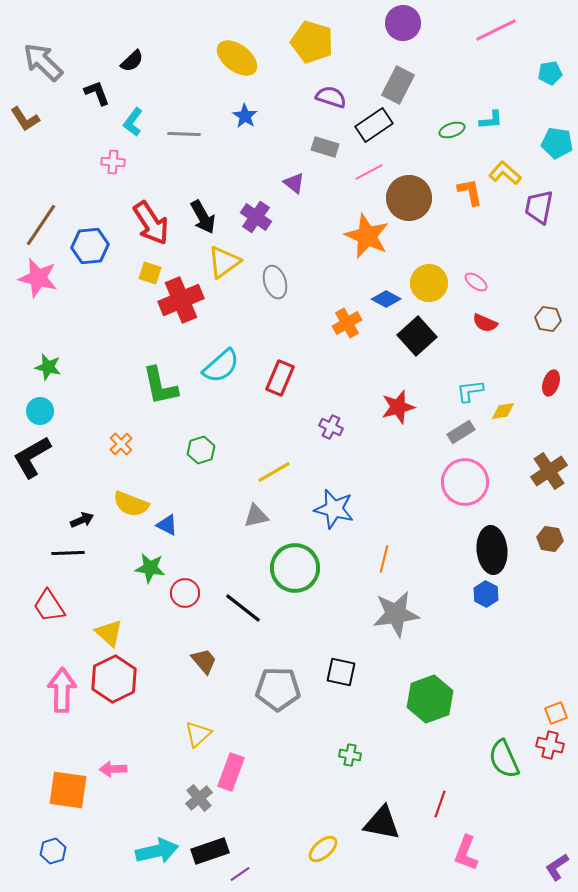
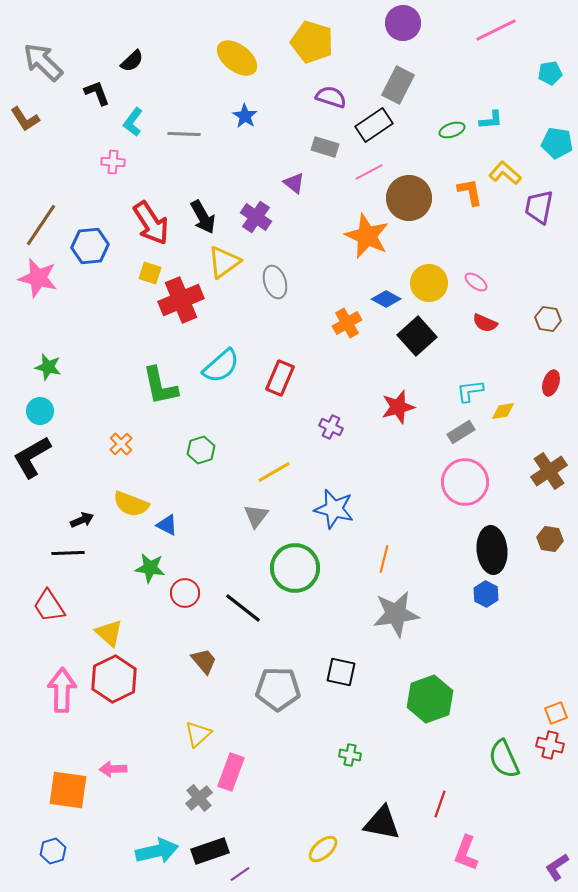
gray triangle at (256, 516): rotated 40 degrees counterclockwise
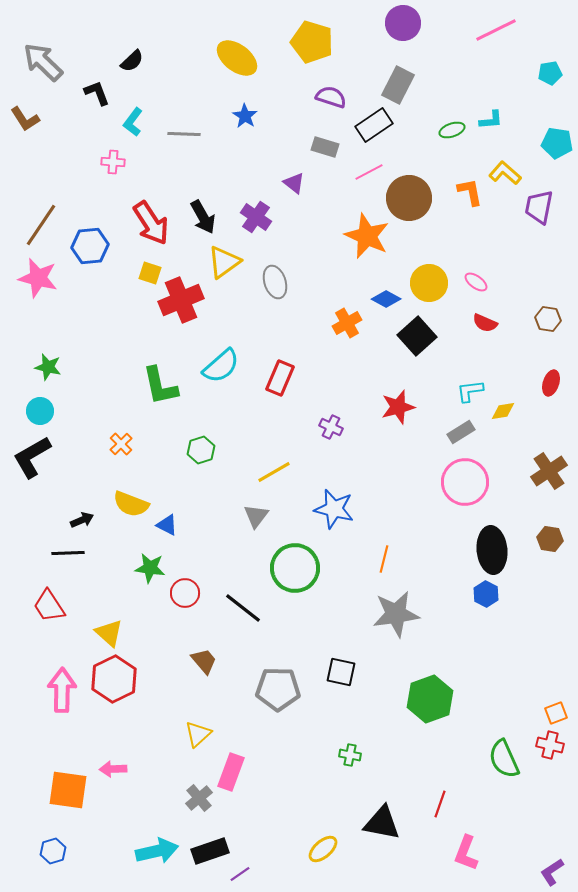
purple L-shape at (557, 867): moved 5 px left, 5 px down
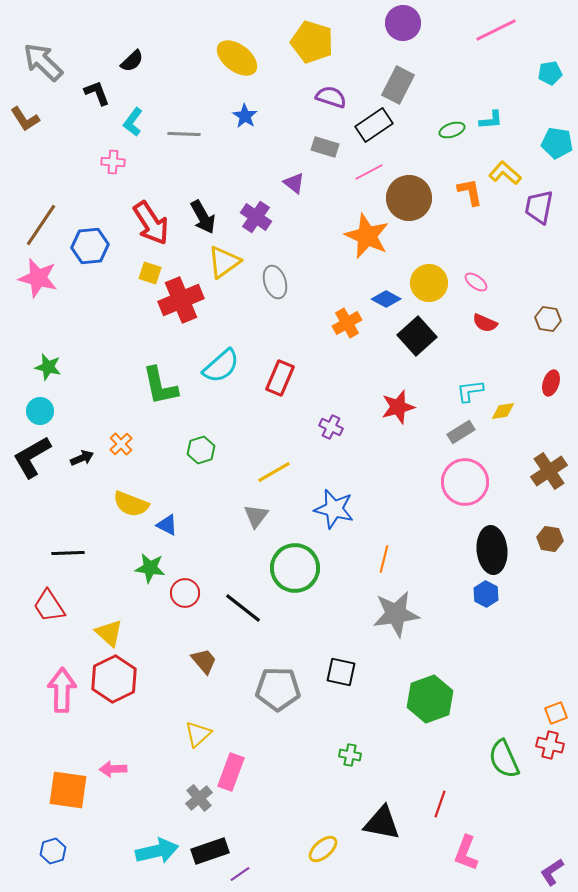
black arrow at (82, 520): moved 62 px up
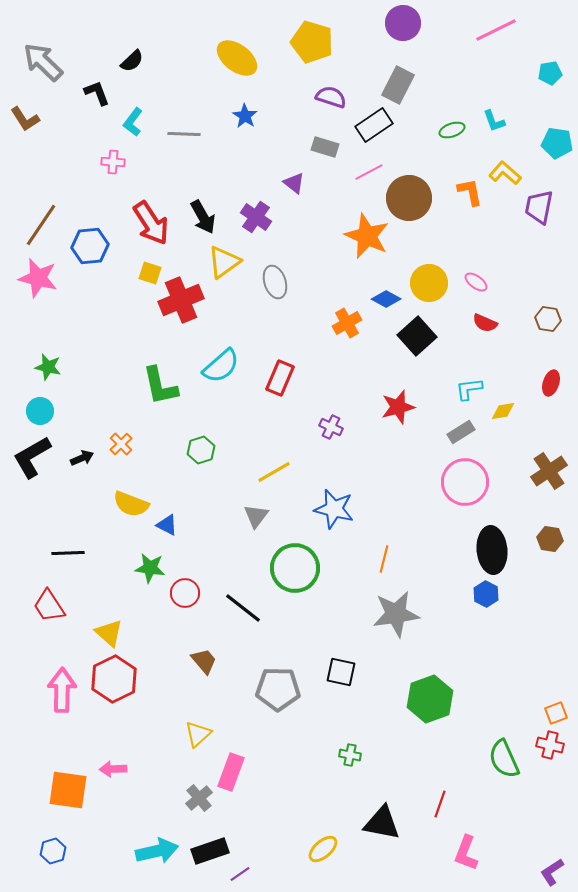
cyan L-shape at (491, 120): moved 3 px right, 1 px down; rotated 75 degrees clockwise
cyan L-shape at (470, 391): moved 1 px left, 2 px up
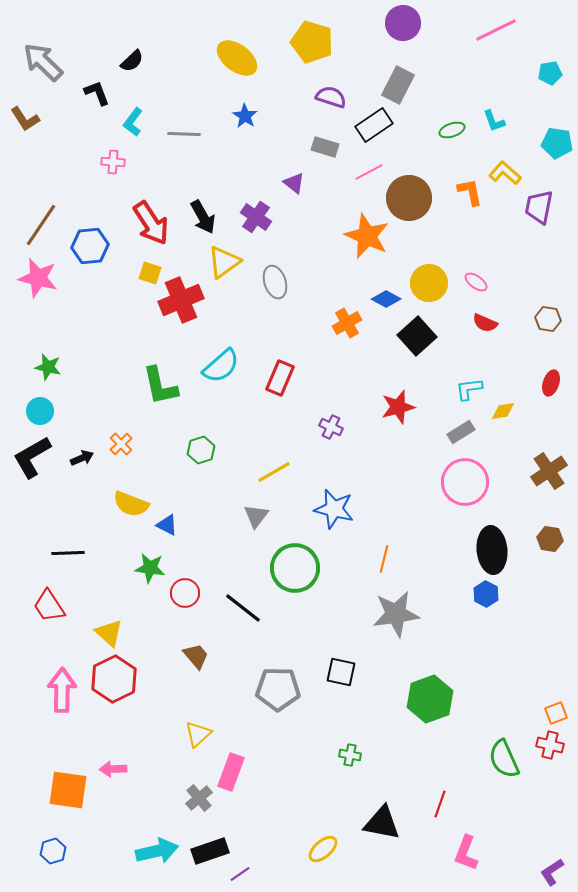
brown trapezoid at (204, 661): moved 8 px left, 5 px up
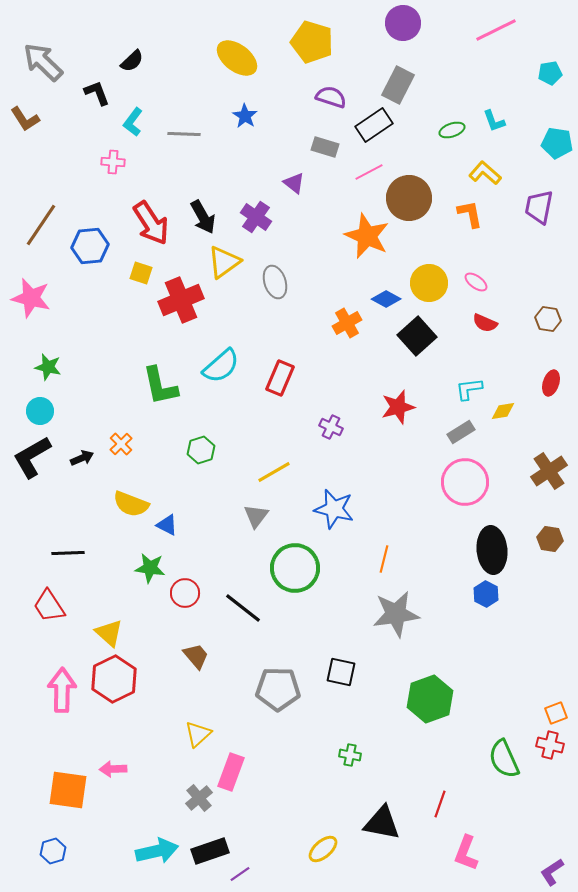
yellow L-shape at (505, 173): moved 20 px left
orange L-shape at (470, 192): moved 22 px down
yellow square at (150, 273): moved 9 px left
pink star at (38, 278): moved 7 px left, 20 px down
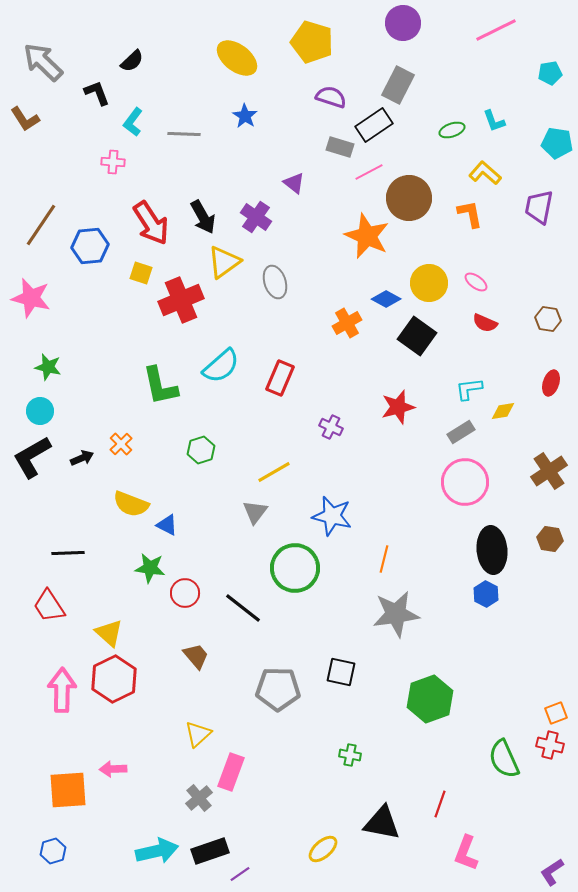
gray rectangle at (325, 147): moved 15 px right
black square at (417, 336): rotated 12 degrees counterclockwise
blue star at (334, 509): moved 2 px left, 7 px down
gray triangle at (256, 516): moved 1 px left, 4 px up
orange square at (68, 790): rotated 12 degrees counterclockwise
